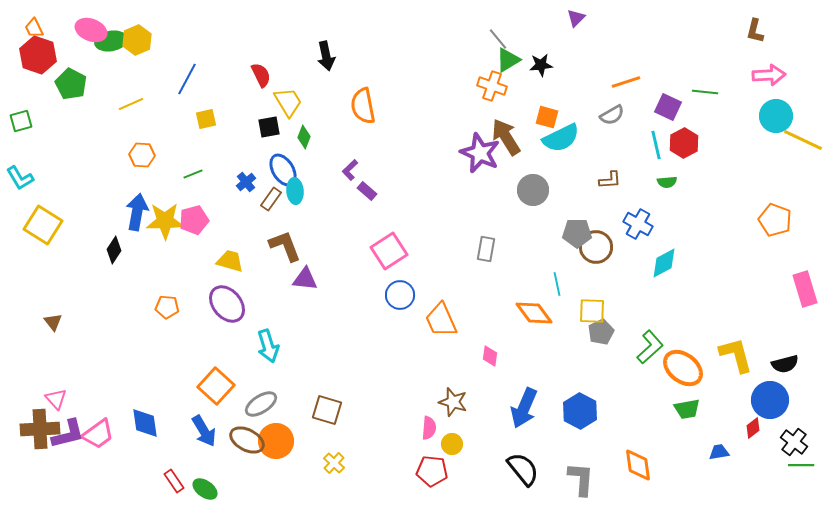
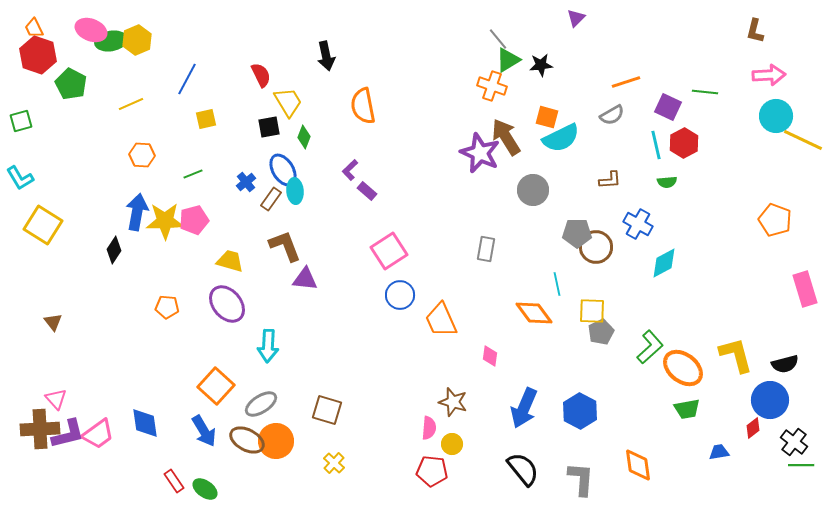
cyan arrow at (268, 346): rotated 20 degrees clockwise
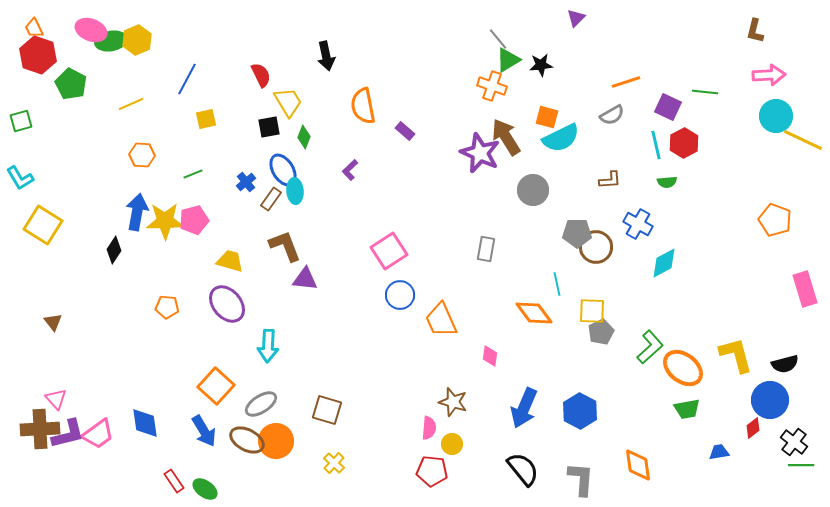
purple rectangle at (367, 191): moved 38 px right, 60 px up
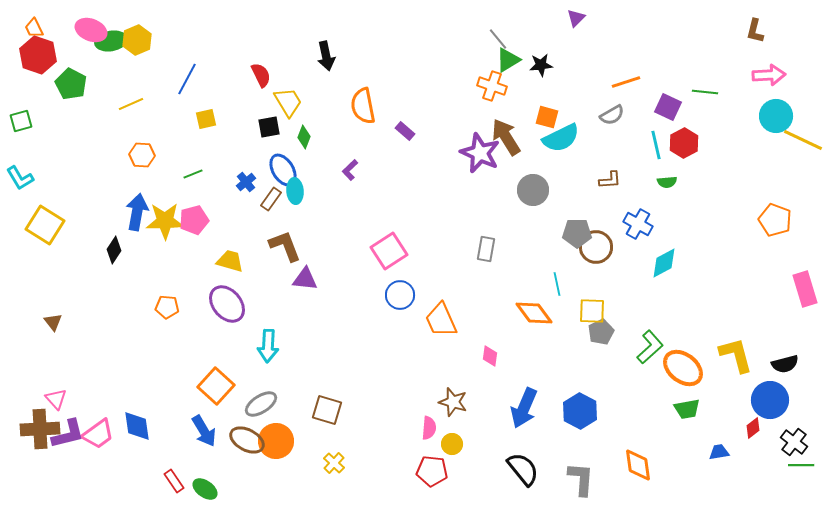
yellow square at (43, 225): moved 2 px right
blue diamond at (145, 423): moved 8 px left, 3 px down
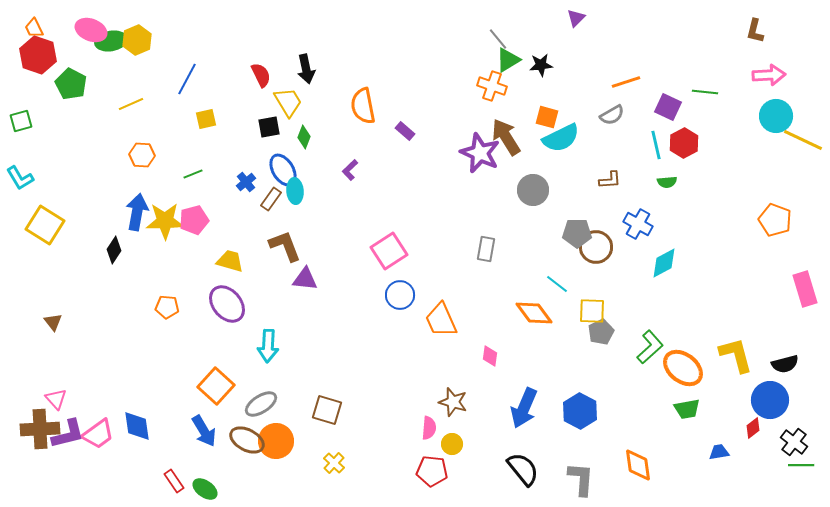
black arrow at (326, 56): moved 20 px left, 13 px down
cyan line at (557, 284): rotated 40 degrees counterclockwise
